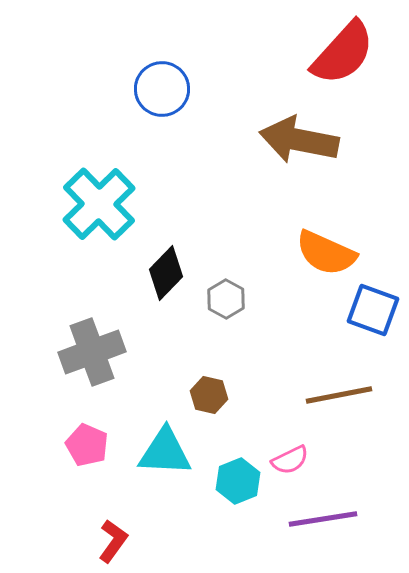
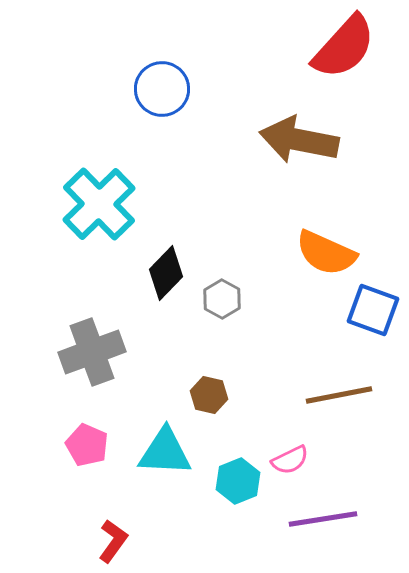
red semicircle: moved 1 px right, 6 px up
gray hexagon: moved 4 px left
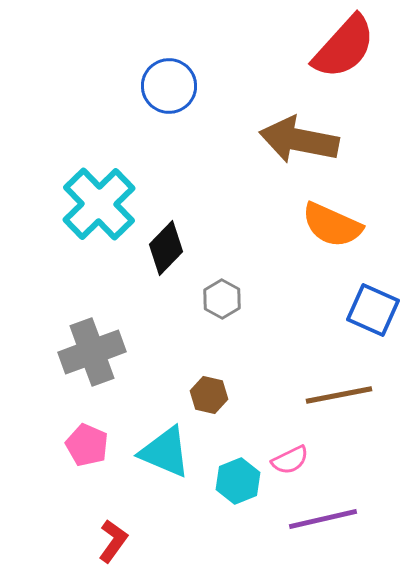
blue circle: moved 7 px right, 3 px up
orange semicircle: moved 6 px right, 28 px up
black diamond: moved 25 px up
blue square: rotated 4 degrees clockwise
cyan triangle: rotated 20 degrees clockwise
purple line: rotated 4 degrees counterclockwise
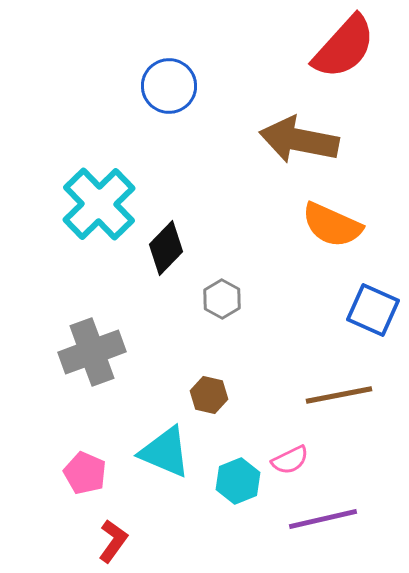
pink pentagon: moved 2 px left, 28 px down
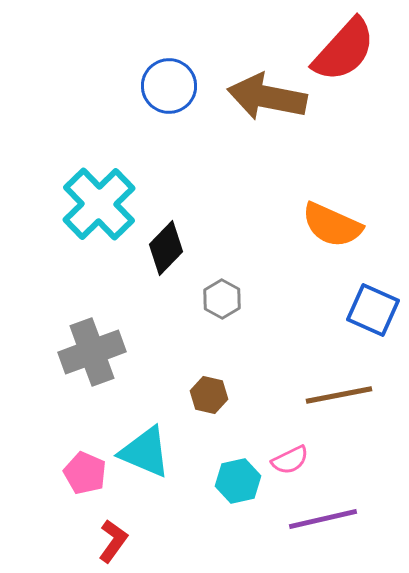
red semicircle: moved 3 px down
brown arrow: moved 32 px left, 43 px up
cyan triangle: moved 20 px left
cyan hexagon: rotated 9 degrees clockwise
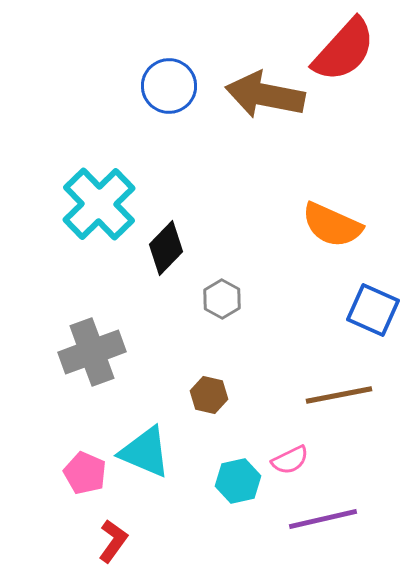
brown arrow: moved 2 px left, 2 px up
